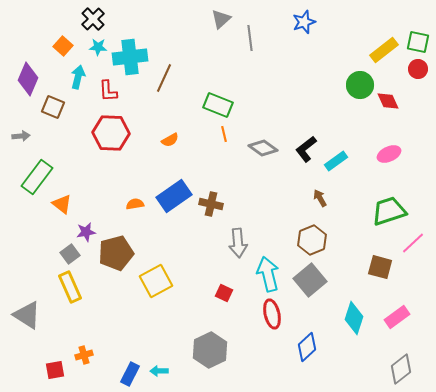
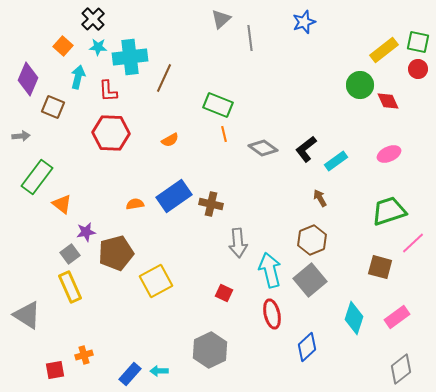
cyan arrow at (268, 274): moved 2 px right, 4 px up
blue rectangle at (130, 374): rotated 15 degrees clockwise
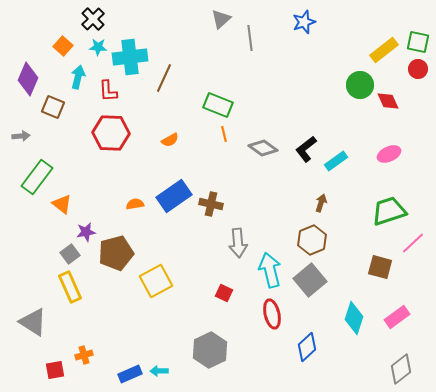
brown arrow at (320, 198): moved 1 px right, 5 px down; rotated 48 degrees clockwise
gray triangle at (27, 315): moved 6 px right, 7 px down
blue rectangle at (130, 374): rotated 25 degrees clockwise
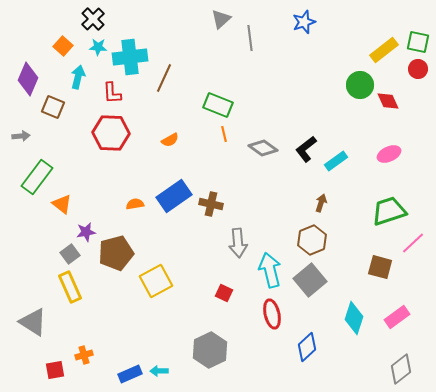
red L-shape at (108, 91): moved 4 px right, 2 px down
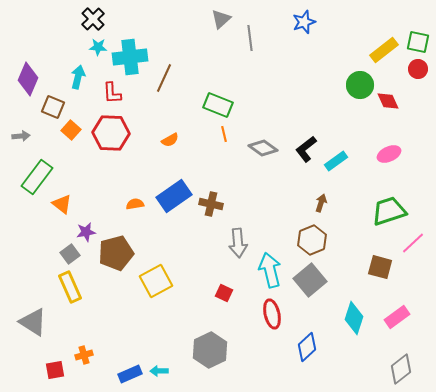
orange square at (63, 46): moved 8 px right, 84 px down
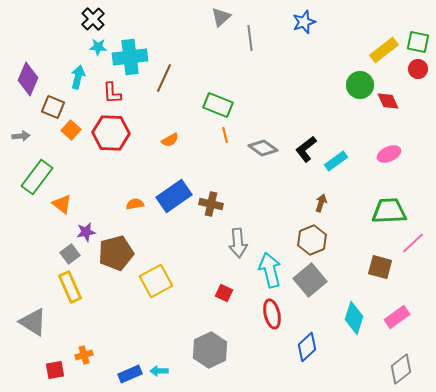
gray triangle at (221, 19): moved 2 px up
orange line at (224, 134): moved 1 px right, 1 px down
green trapezoid at (389, 211): rotated 15 degrees clockwise
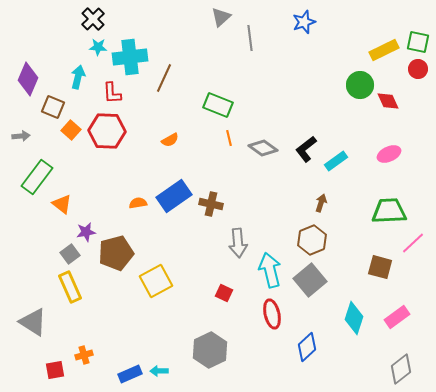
yellow rectangle at (384, 50): rotated 12 degrees clockwise
red hexagon at (111, 133): moved 4 px left, 2 px up
orange line at (225, 135): moved 4 px right, 3 px down
orange semicircle at (135, 204): moved 3 px right, 1 px up
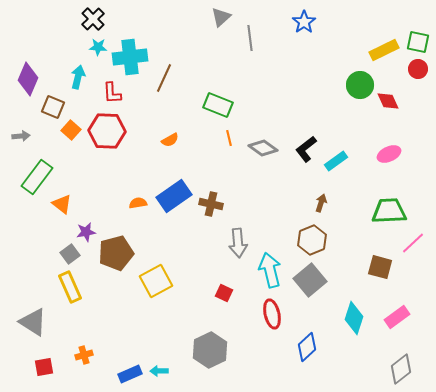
blue star at (304, 22): rotated 15 degrees counterclockwise
red square at (55, 370): moved 11 px left, 3 px up
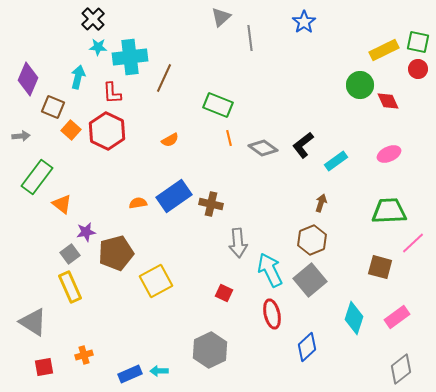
red hexagon at (107, 131): rotated 24 degrees clockwise
black L-shape at (306, 149): moved 3 px left, 4 px up
cyan arrow at (270, 270): rotated 12 degrees counterclockwise
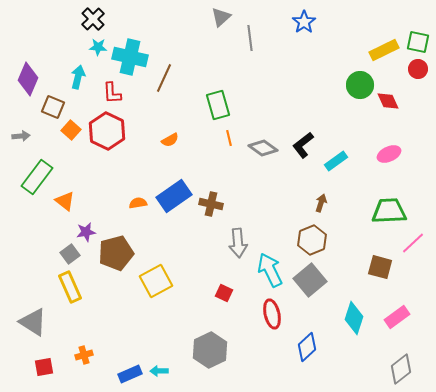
cyan cross at (130, 57): rotated 20 degrees clockwise
green rectangle at (218, 105): rotated 52 degrees clockwise
orange triangle at (62, 204): moved 3 px right, 3 px up
